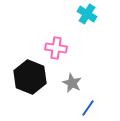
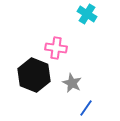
black hexagon: moved 4 px right, 2 px up
blue line: moved 2 px left
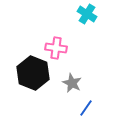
black hexagon: moved 1 px left, 2 px up
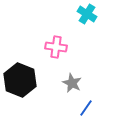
pink cross: moved 1 px up
black hexagon: moved 13 px left, 7 px down
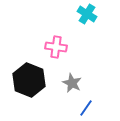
black hexagon: moved 9 px right
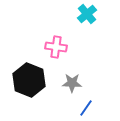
cyan cross: rotated 18 degrees clockwise
gray star: rotated 24 degrees counterclockwise
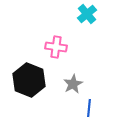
gray star: moved 1 px right, 1 px down; rotated 30 degrees counterclockwise
blue line: moved 3 px right; rotated 30 degrees counterclockwise
